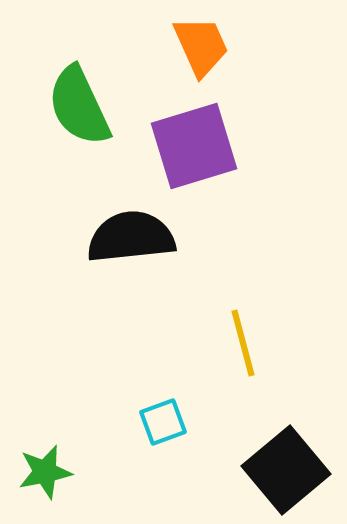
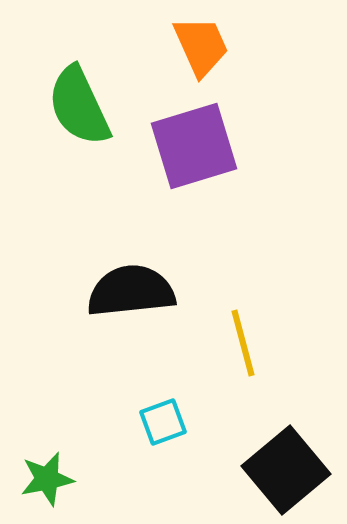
black semicircle: moved 54 px down
green star: moved 2 px right, 7 px down
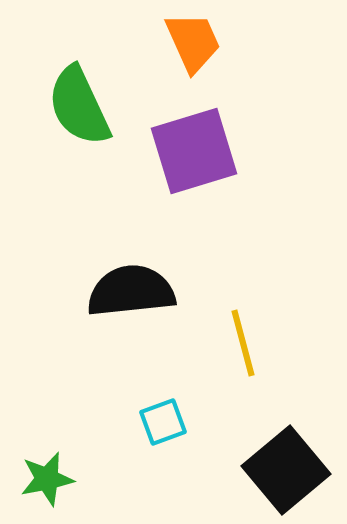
orange trapezoid: moved 8 px left, 4 px up
purple square: moved 5 px down
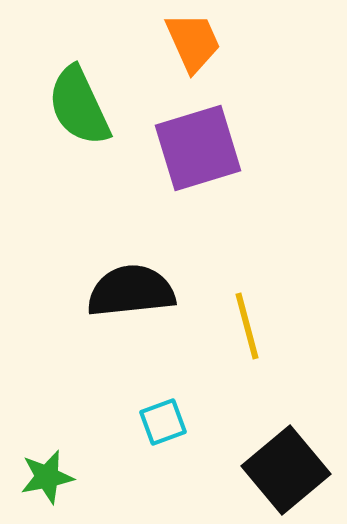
purple square: moved 4 px right, 3 px up
yellow line: moved 4 px right, 17 px up
green star: moved 2 px up
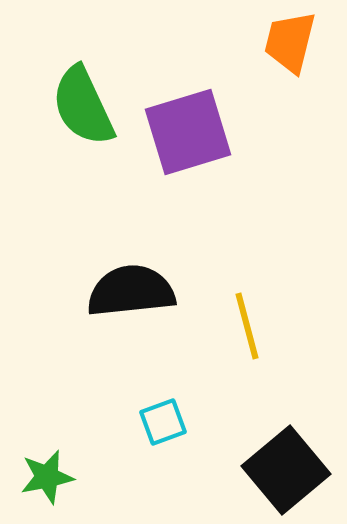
orange trapezoid: moved 97 px right; rotated 142 degrees counterclockwise
green semicircle: moved 4 px right
purple square: moved 10 px left, 16 px up
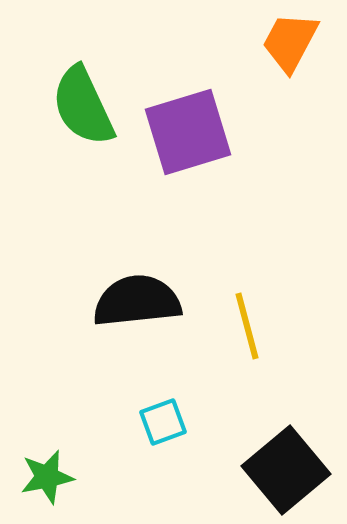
orange trapezoid: rotated 14 degrees clockwise
black semicircle: moved 6 px right, 10 px down
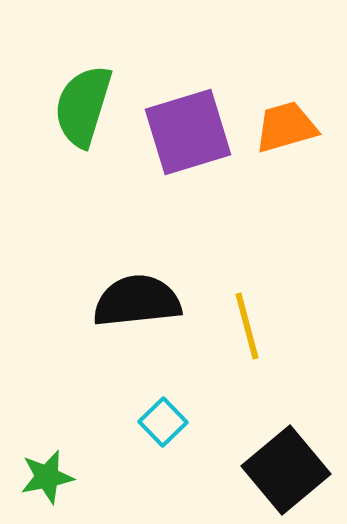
orange trapezoid: moved 4 px left, 85 px down; rotated 46 degrees clockwise
green semicircle: rotated 42 degrees clockwise
cyan square: rotated 24 degrees counterclockwise
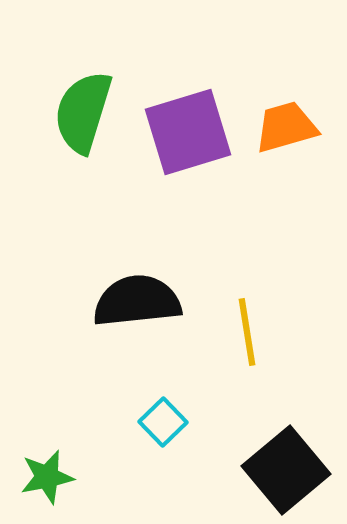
green semicircle: moved 6 px down
yellow line: moved 6 px down; rotated 6 degrees clockwise
